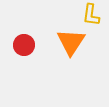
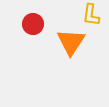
red circle: moved 9 px right, 21 px up
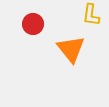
orange triangle: moved 7 px down; rotated 12 degrees counterclockwise
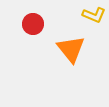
yellow L-shape: moved 3 px right; rotated 75 degrees counterclockwise
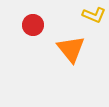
red circle: moved 1 px down
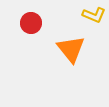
red circle: moved 2 px left, 2 px up
